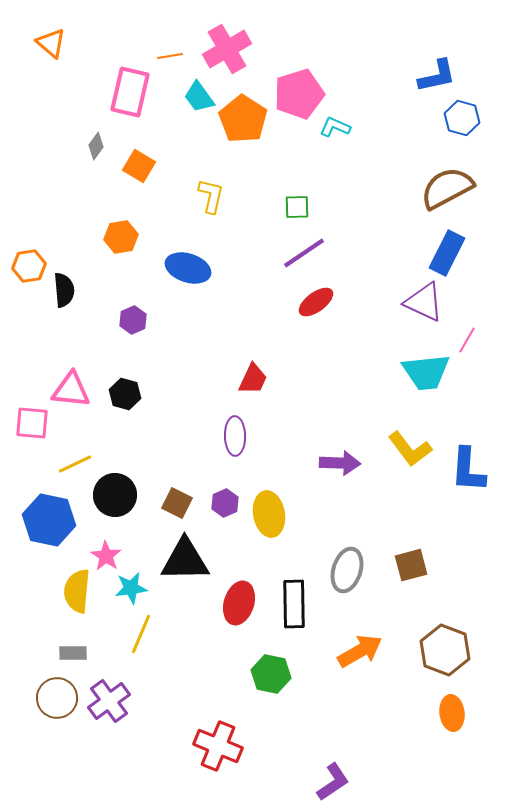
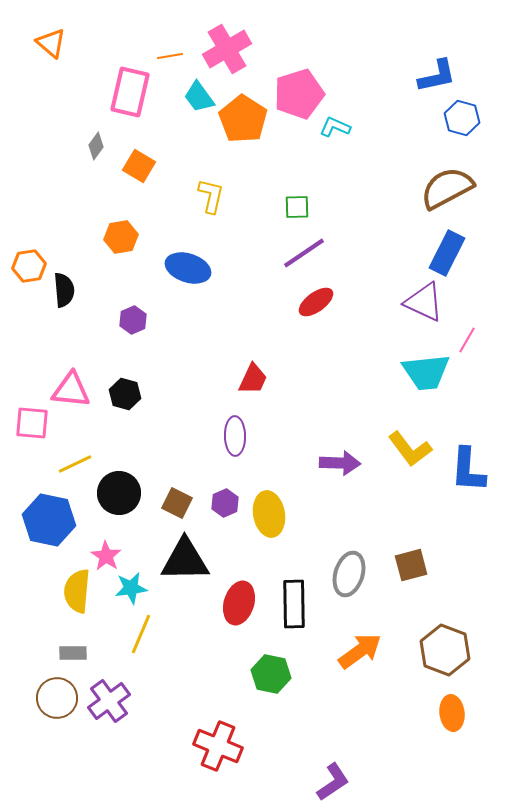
black circle at (115, 495): moved 4 px right, 2 px up
gray ellipse at (347, 570): moved 2 px right, 4 px down
orange arrow at (360, 651): rotated 6 degrees counterclockwise
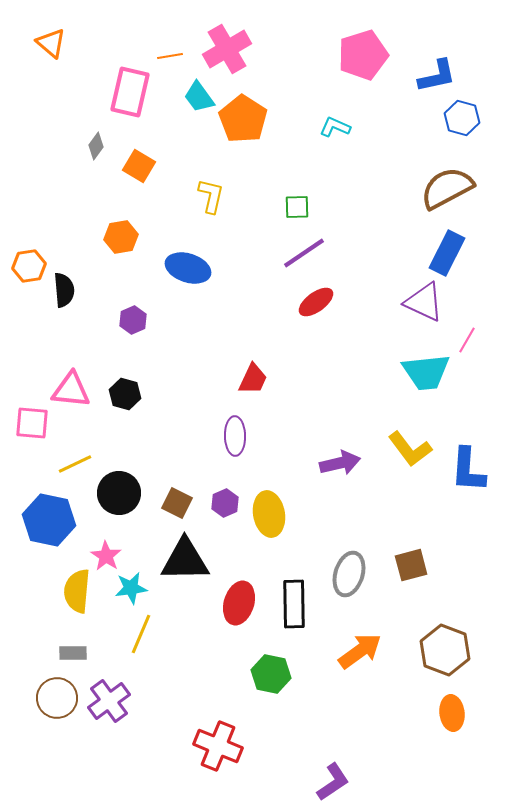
pink pentagon at (299, 94): moved 64 px right, 39 px up
purple arrow at (340, 463): rotated 15 degrees counterclockwise
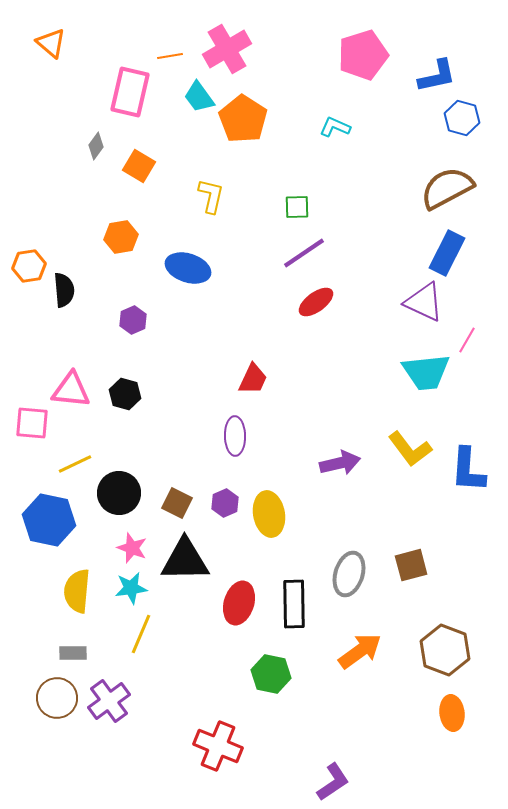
pink star at (106, 556): moved 26 px right, 8 px up; rotated 12 degrees counterclockwise
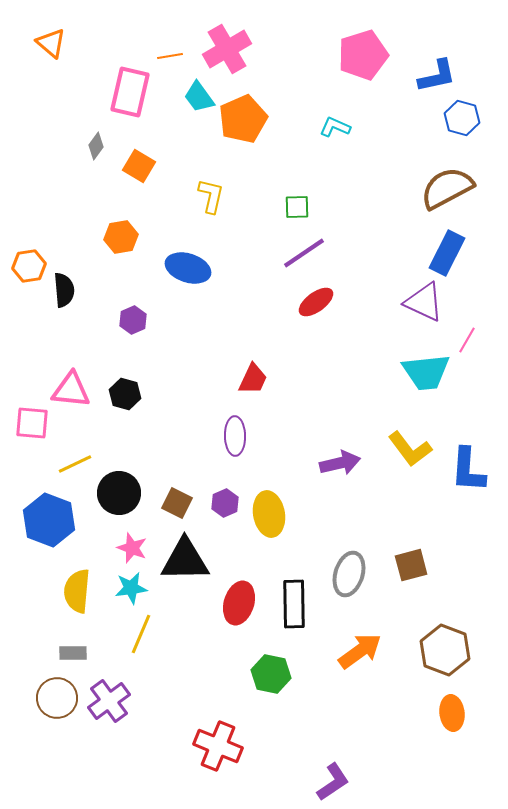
orange pentagon at (243, 119): rotated 15 degrees clockwise
blue hexagon at (49, 520): rotated 9 degrees clockwise
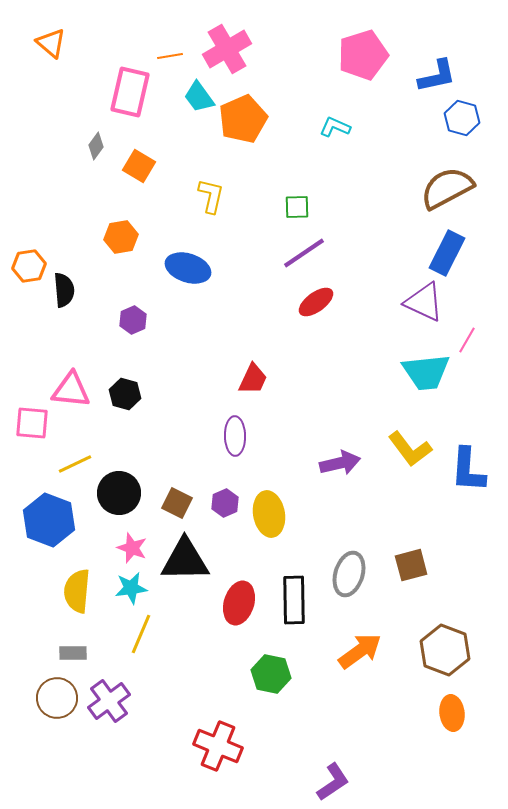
black rectangle at (294, 604): moved 4 px up
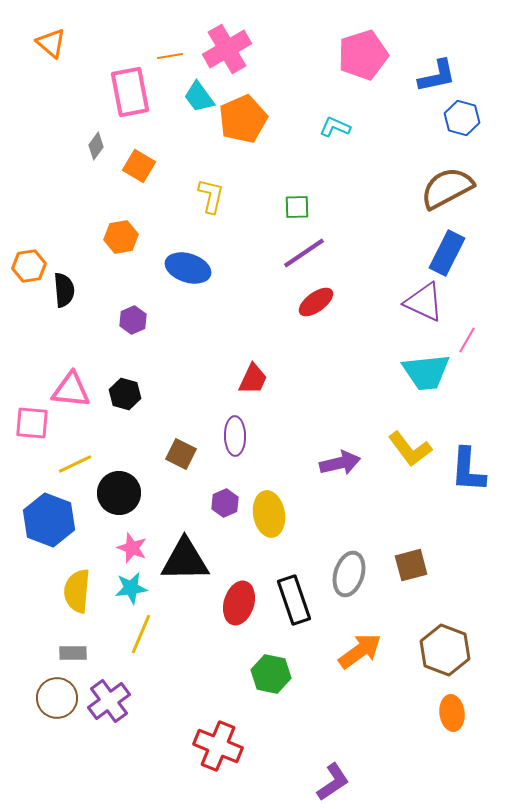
pink rectangle at (130, 92): rotated 24 degrees counterclockwise
brown square at (177, 503): moved 4 px right, 49 px up
black rectangle at (294, 600): rotated 18 degrees counterclockwise
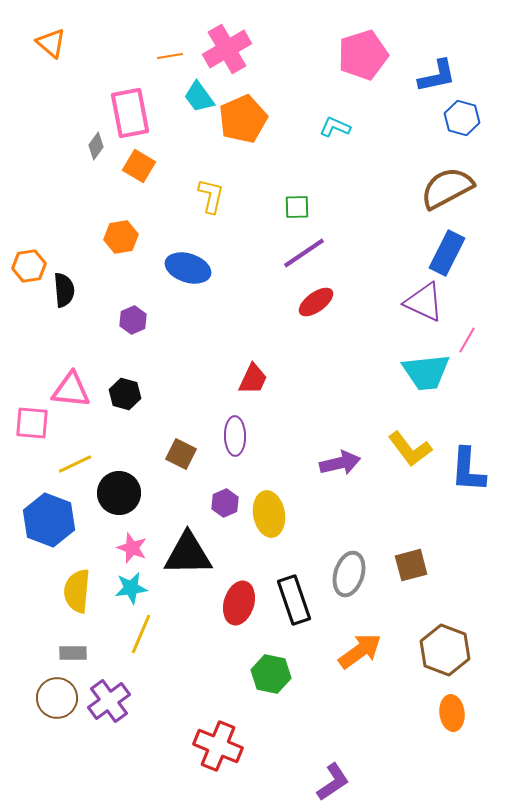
pink rectangle at (130, 92): moved 21 px down
black triangle at (185, 560): moved 3 px right, 6 px up
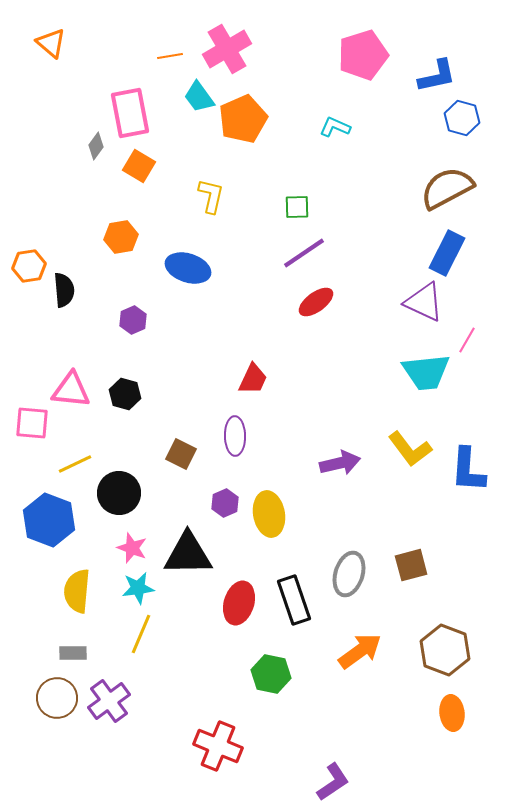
cyan star at (131, 588): moved 7 px right
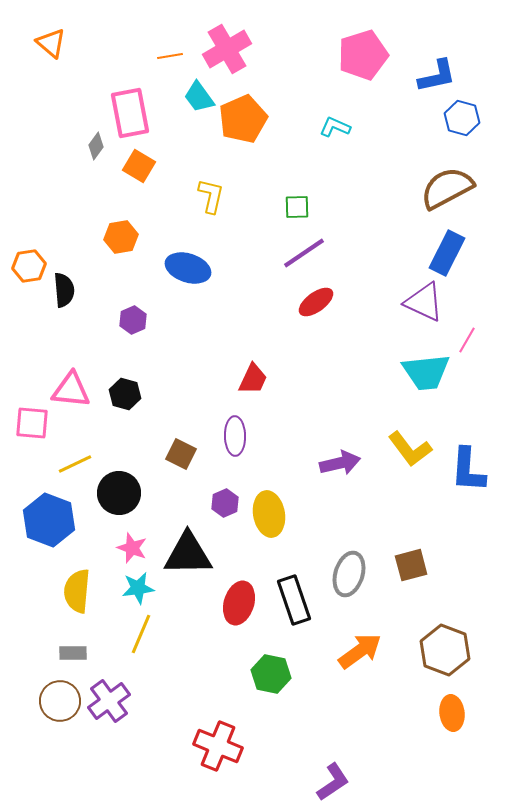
brown circle at (57, 698): moved 3 px right, 3 px down
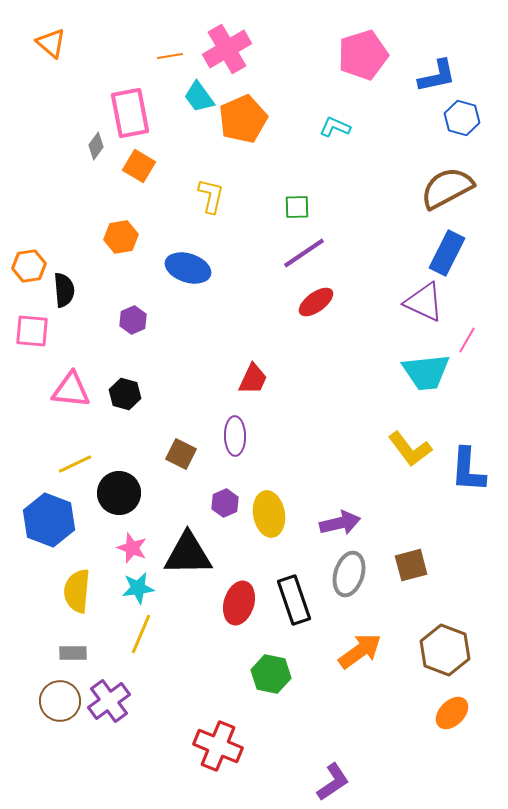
pink square at (32, 423): moved 92 px up
purple arrow at (340, 463): moved 60 px down
orange ellipse at (452, 713): rotated 52 degrees clockwise
